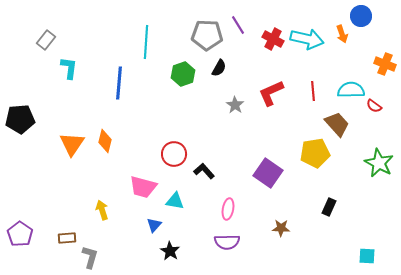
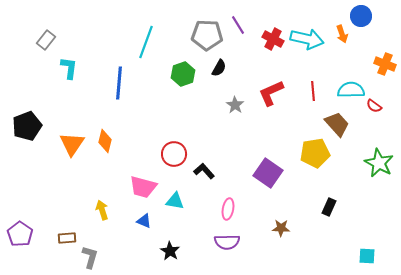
cyan line: rotated 16 degrees clockwise
black pentagon: moved 7 px right, 7 px down; rotated 16 degrees counterclockwise
blue triangle: moved 10 px left, 4 px up; rotated 49 degrees counterclockwise
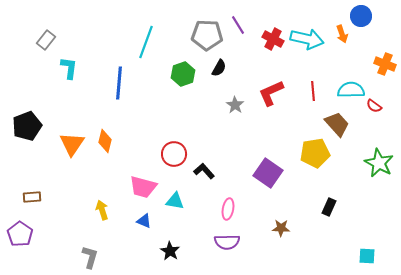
brown rectangle: moved 35 px left, 41 px up
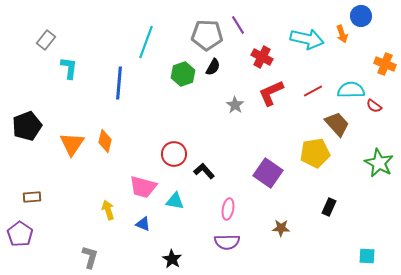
red cross: moved 11 px left, 18 px down
black semicircle: moved 6 px left, 1 px up
red line: rotated 66 degrees clockwise
yellow arrow: moved 6 px right
blue triangle: moved 1 px left, 3 px down
black star: moved 2 px right, 8 px down
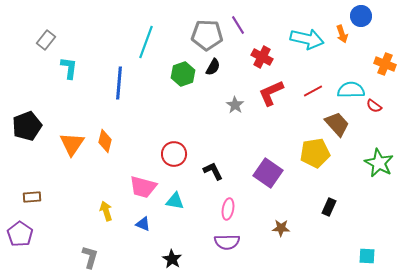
black L-shape: moved 9 px right; rotated 15 degrees clockwise
yellow arrow: moved 2 px left, 1 px down
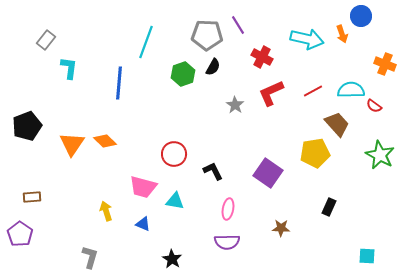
orange diamond: rotated 60 degrees counterclockwise
green star: moved 1 px right, 8 px up
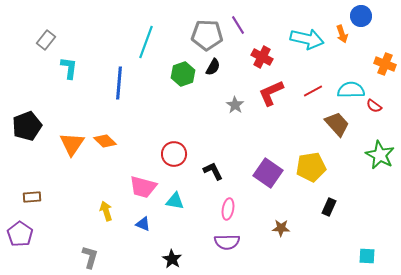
yellow pentagon: moved 4 px left, 14 px down
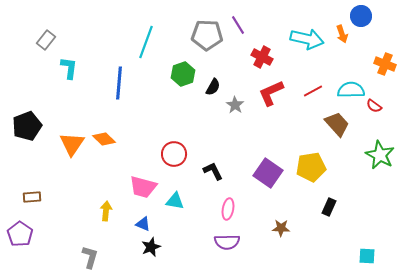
black semicircle: moved 20 px down
orange diamond: moved 1 px left, 2 px up
yellow arrow: rotated 24 degrees clockwise
black star: moved 21 px left, 12 px up; rotated 18 degrees clockwise
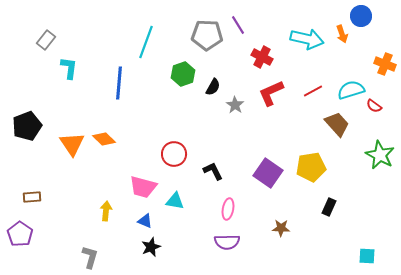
cyan semicircle: rotated 16 degrees counterclockwise
orange triangle: rotated 8 degrees counterclockwise
blue triangle: moved 2 px right, 3 px up
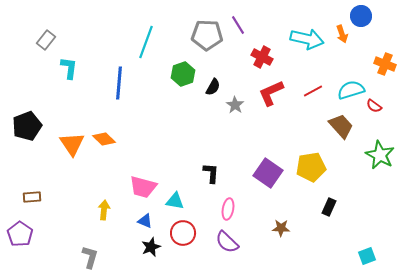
brown trapezoid: moved 4 px right, 2 px down
red circle: moved 9 px right, 79 px down
black L-shape: moved 2 px left, 2 px down; rotated 30 degrees clockwise
yellow arrow: moved 2 px left, 1 px up
purple semicircle: rotated 45 degrees clockwise
cyan square: rotated 24 degrees counterclockwise
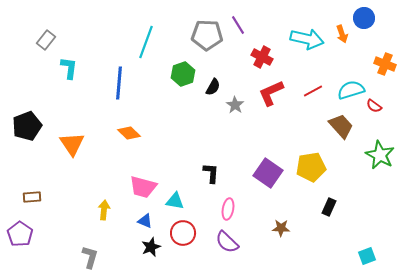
blue circle: moved 3 px right, 2 px down
orange diamond: moved 25 px right, 6 px up
